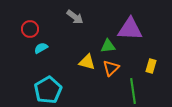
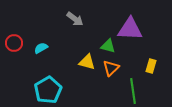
gray arrow: moved 2 px down
red circle: moved 16 px left, 14 px down
green triangle: rotated 21 degrees clockwise
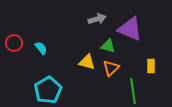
gray arrow: moved 22 px right; rotated 54 degrees counterclockwise
purple triangle: rotated 20 degrees clockwise
cyan semicircle: rotated 80 degrees clockwise
yellow rectangle: rotated 16 degrees counterclockwise
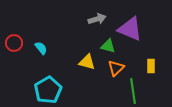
orange triangle: moved 5 px right
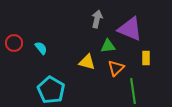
gray arrow: rotated 60 degrees counterclockwise
green triangle: rotated 21 degrees counterclockwise
yellow rectangle: moved 5 px left, 8 px up
cyan pentagon: moved 3 px right; rotated 12 degrees counterclockwise
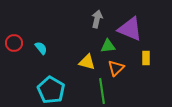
green line: moved 31 px left
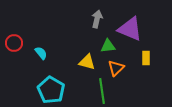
cyan semicircle: moved 5 px down
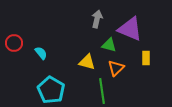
green triangle: moved 1 px right, 1 px up; rotated 21 degrees clockwise
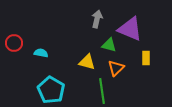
cyan semicircle: rotated 40 degrees counterclockwise
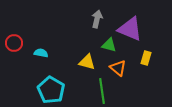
yellow rectangle: rotated 16 degrees clockwise
orange triangle: moved 2 px right; rotated 36 degrees counterclockwise
